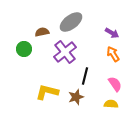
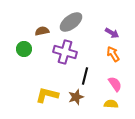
brown semicircle: moved 1 px up
purple cross: rotated 35 degrees counterclockwise
yellow L-shape: moved 3 px down
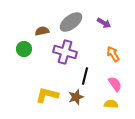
purple arrow: moved 8 px left, 10 px up
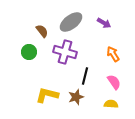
brown semicircle: rotated 64 degrees clockwise
green circle: moved 5 px right, 3 px down
pink semicircle: moved 1 px left, 2 px up
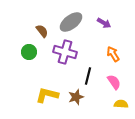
black line: moved 3 px right
yellow semicircle: moved 10 px right
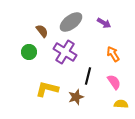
purple cross: rotated 15 degrees clockwise
yellow L-shape: moved 6 px up
